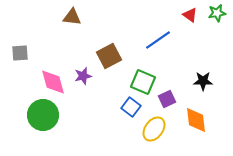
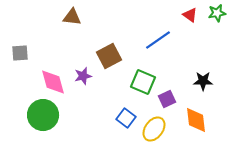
blue square: moved 5 px left, 11 px down
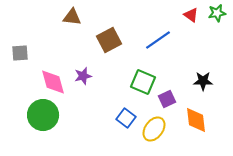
red triangle: moved 1 px right
brown square: moved 16 px up
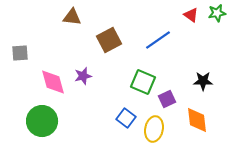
green circle: moved 1 px left, 6 px down
orange diamond: moved 1 px right
yellow ellipse: rotated 25 degrees counterclockwise
